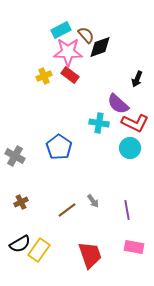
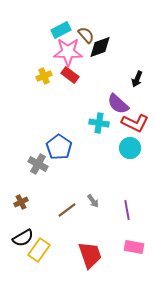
gray cross: moved 23 px right, 8 px down
black semicircle: moved 3 px right, 6 px up
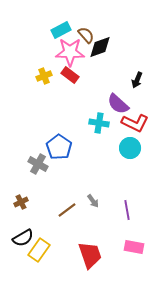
pink star: moved 2 px right
black arrow: moved 1 px down
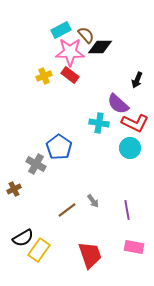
black diamond: rotated 20 degrees clockwise
gray cross: moved 2 px left
brown cross: moved 7 px left, 13 px up
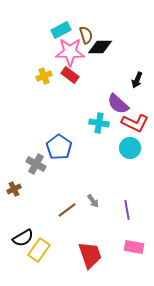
brown semicircle: rotated 24 degrees clockwise
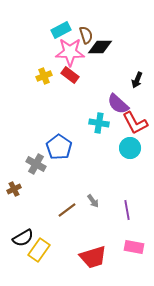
red L-shape: rotated 36 degrees clockwise
red trapezoid: moved 3 px right, 2 px down; rotated 92 degrees clockwise
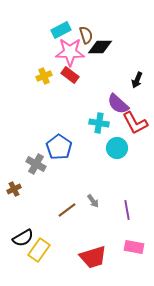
cyan circle: moved 13 px left
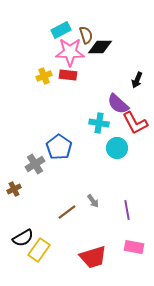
red rectangle: moved 2 px left; rotated 30 degrees counterclockwise
gray cross: moved 1 px left; rotated 30 degrees clockwise
brown line: moved 2 px down
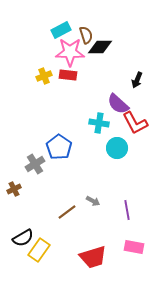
gray arrow: rotated 24 degrees counterclockwise
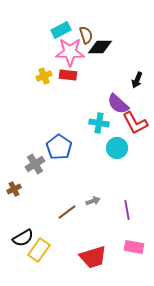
gray arrow: rotated 48 degrees counterclockwise
